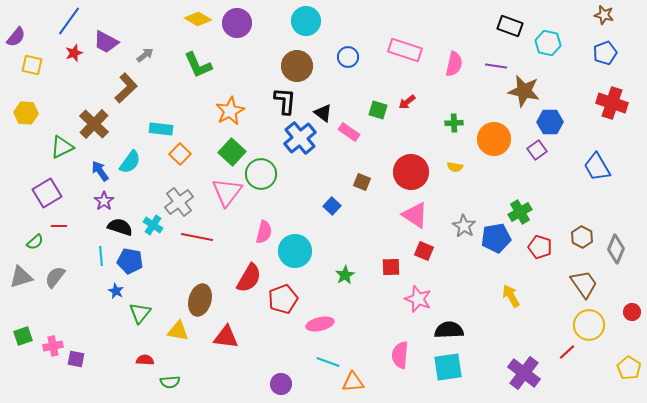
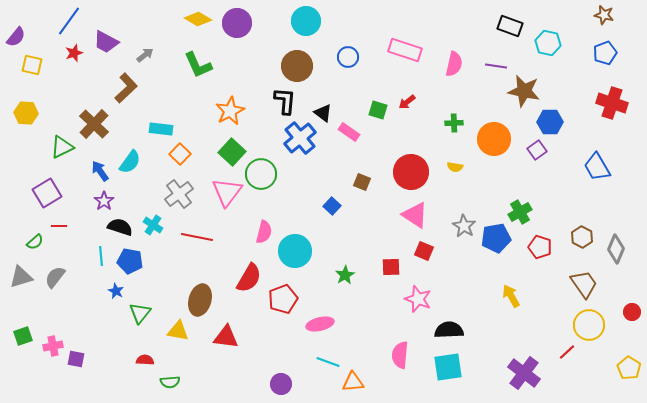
gray cross at (179, 202): moved 8 px up
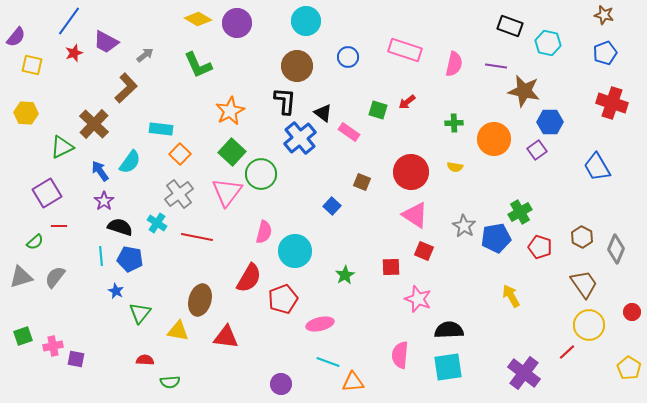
cyan cross at (153, 225): moved 4 px right, 2 px up
blue pentagon at (130, 261): moved 2 px up
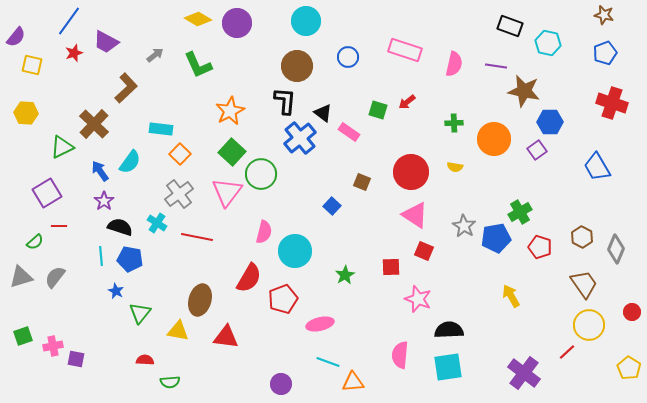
gray arrow at (145, 55): moved 10 px right
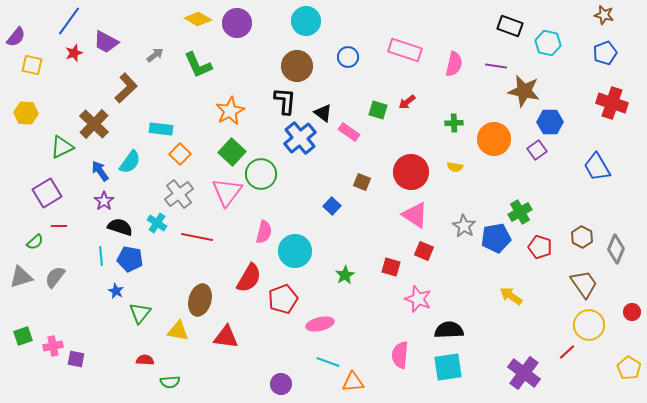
red square at (391, 267): rotated 18 degrees clockwise
yellow arrow at (511, 296): rotated 25 degrees counterclockwise
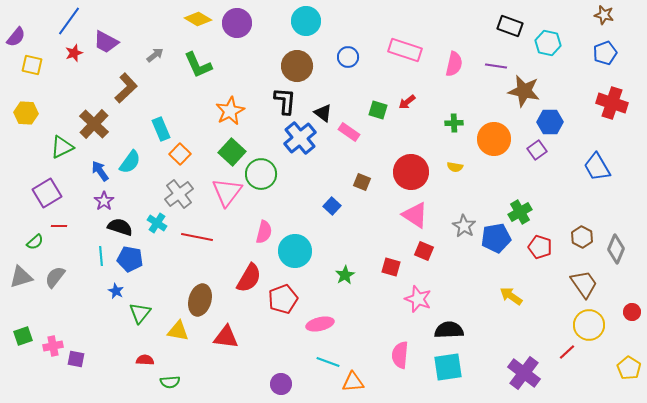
cyan rectangle at (161, 129): rotated 60 degrees clockwise
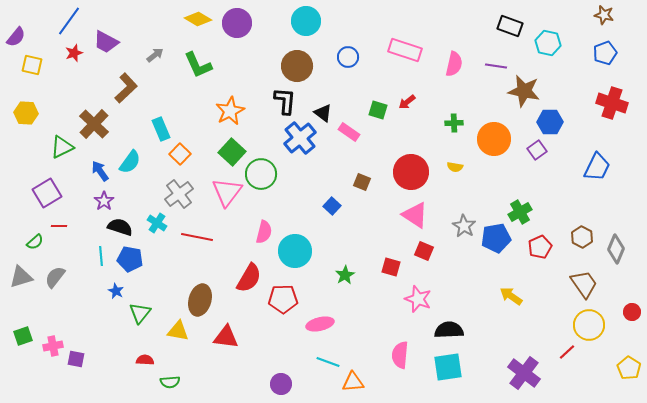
blue trapezoid at (597, 167): rotated 124 degrees counterclockwise
red pentagon at (540, 247): rotated 30 degrees clockwise
red pentagon at (283, 299): rotated 20 degrees clockwise
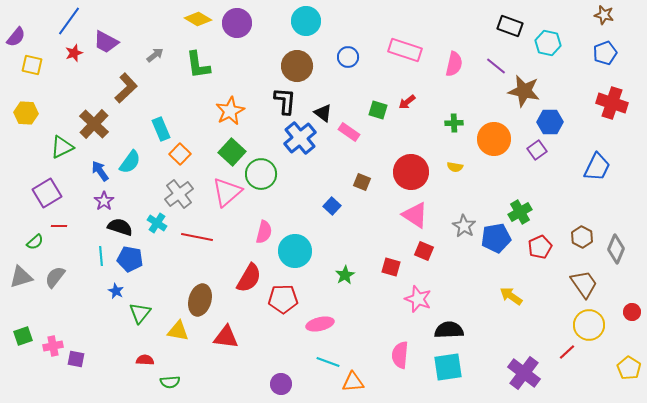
green L-shape at (198, 65): rotated 16 degrees clockwise
purple line at (496, 66): rotated 30 degrees clockwise
pink triangle at (227, 192): rotated 12 degrees clockwise
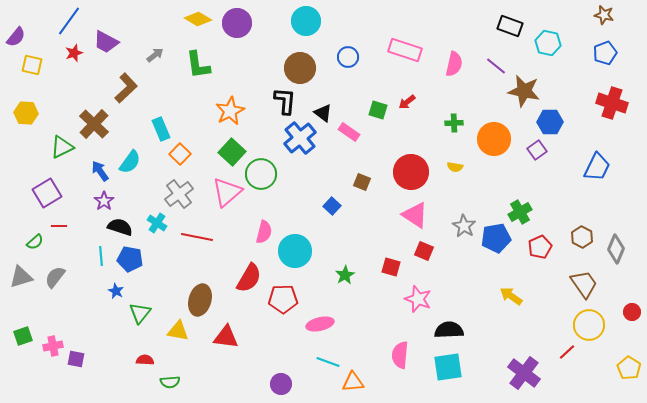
brown circle at (297, 66): moved 3 px right, 2 px down
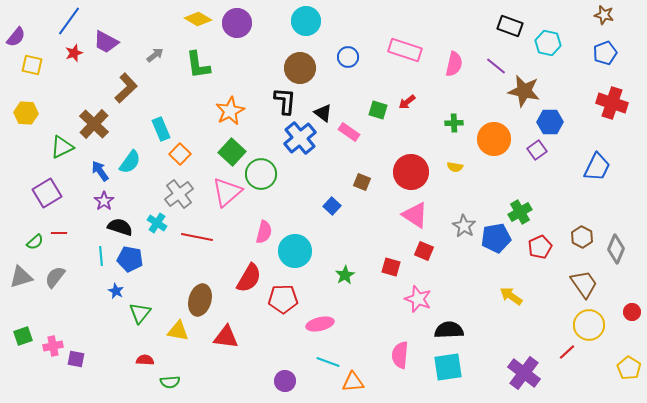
red line at (59, 226): moved 7 px down
purple circle at (281, 384): moved 4 px right, 3 px up
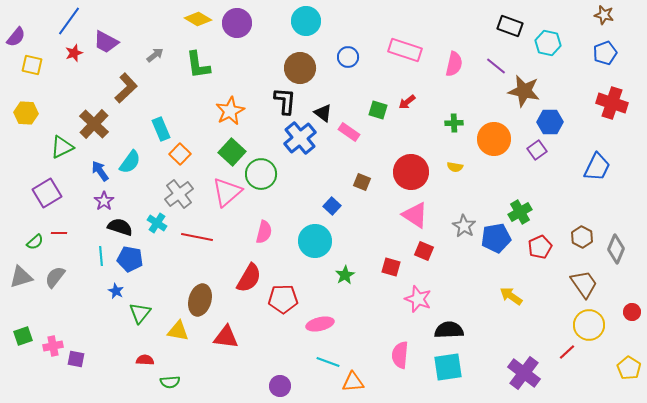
cyan circle at (295, 251): moved 20 px right, 10 px up
purple circle at (285, 381): moved 5 px left, 5 px down
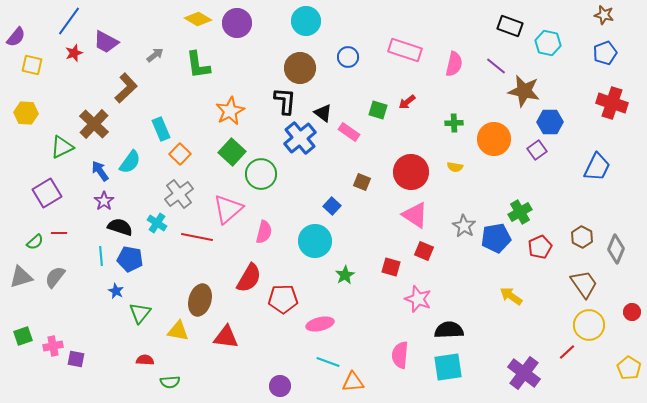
pink triangle at (227, 192): moved 1 px right, 17 px down
